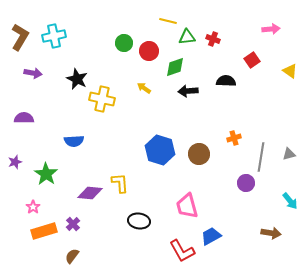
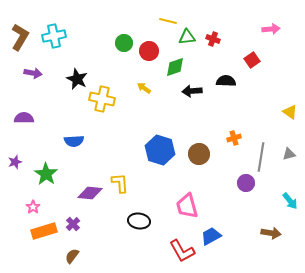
yellow triangle: moved 41 px down
black arrow: moved 4 px right
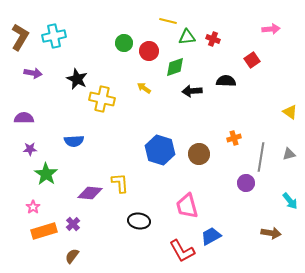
purple star: moved 15 px right, 13 px up; rotated 16 degrees clockwise
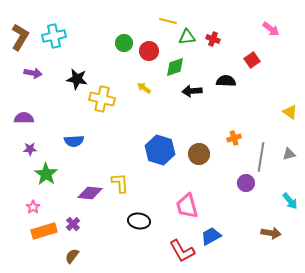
pink arrow: rotated 42 degrees clockwise
black star: rotated 15 degrees counterclockwise
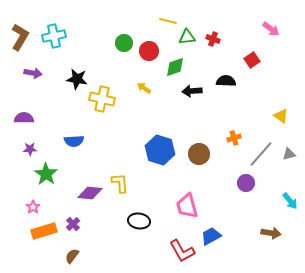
yellow triangle: moved 9 px left, 4 px down
gray line: moved 3 px up; rotated 32 degrees clockwise
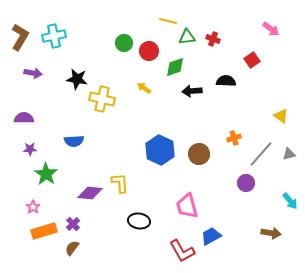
blue hexagon: rotated 8 degrees clockwise
brown semicircle: moved 8 px up
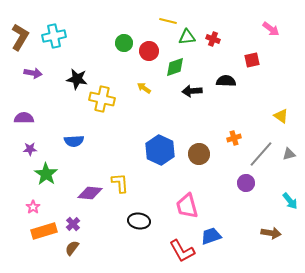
red square: rotated 21 degrees clockwise
blue trapezoid: rotated 10 degrees clockwise
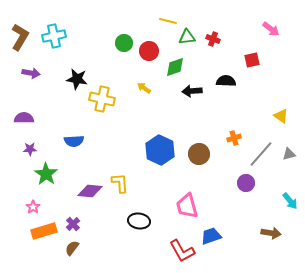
purple arrow: moved 2 px left
purple diamond: moved 2 px up
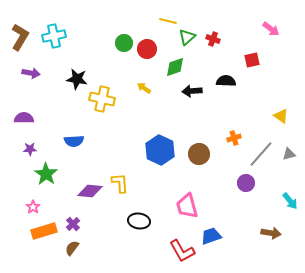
green triangle: rotated 36 degrees counterclockwise
red circle: moved 2 px left, 2 px up
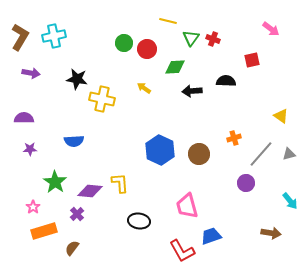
green triangle: moved 4 px right, 1 px down; rotated 12 degrees counterclockwise
green diamond: rotated 15 degrees clockwise
green star: moved 9 px right, 8 px down
purple cross: moved 4 px right, 10 px up
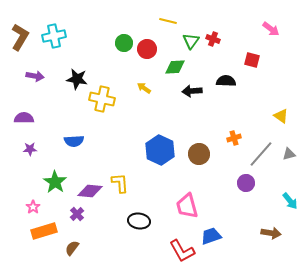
green triangle: moved 3 px down
red square: rotated 28 degrees clockwise
purple arrow: moved 4 px right, 3 px down
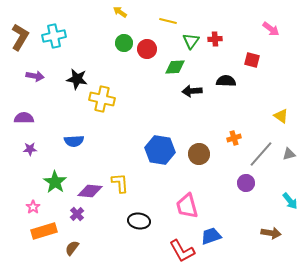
red cross: moved 2 px right; rotated 24 degrees counterclockwise
yellow arrow: moved 24 px left, 76 px up
blue hexagon: rotated 16 degrees counterclockwise
